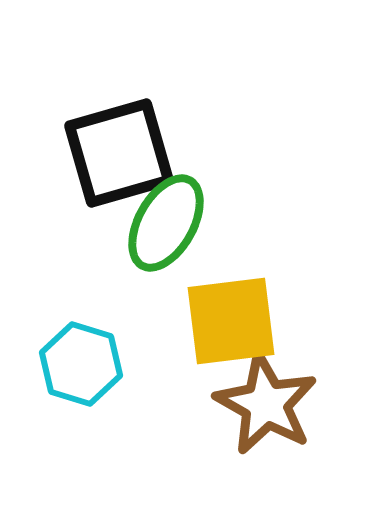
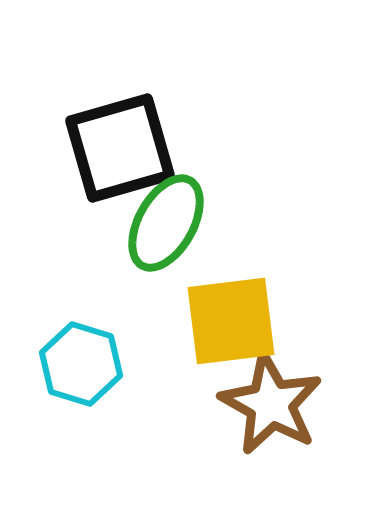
black square: moved 1 px right, 5 px up
brown star: moved 5 px right
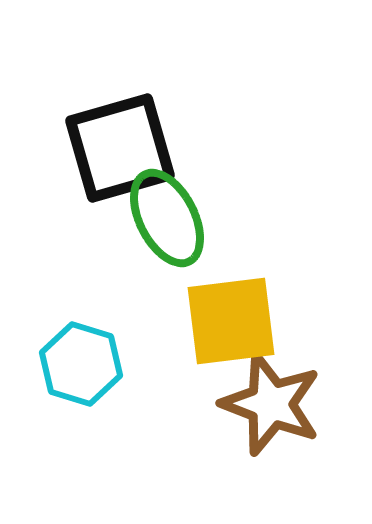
green ellipse: moved 1 px right, 5 px up; rotated 56 degrees counterclockwise
brown star: rotated 8 degrees counterclockwise
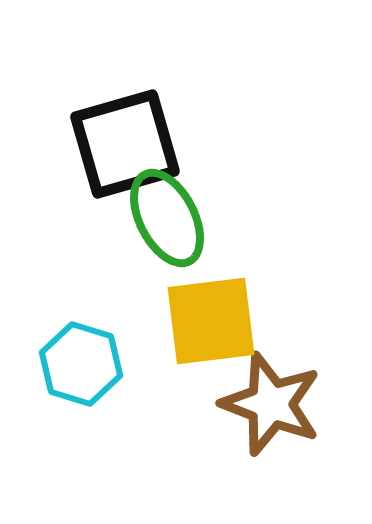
black square: moved 5 px right, 4 px up
yellow square: moved 20 px left
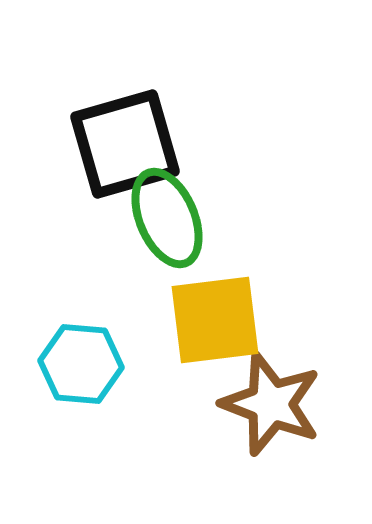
green ellipse: rotated 4 degrees clockwise
yellow square: moved 4 px right, 1 px up
cyan hexagon: rotated 12 degrees counterclockwise
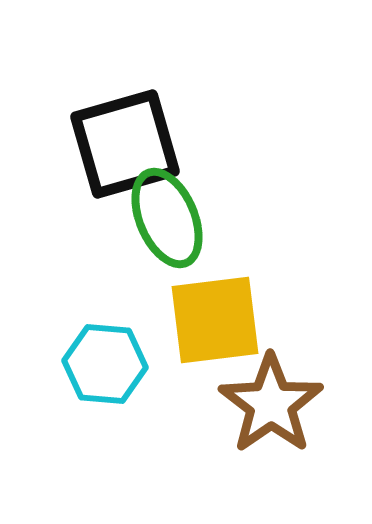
cyan hexagon: moved 24 px right
brown star: rotated 16 degrees clockwise
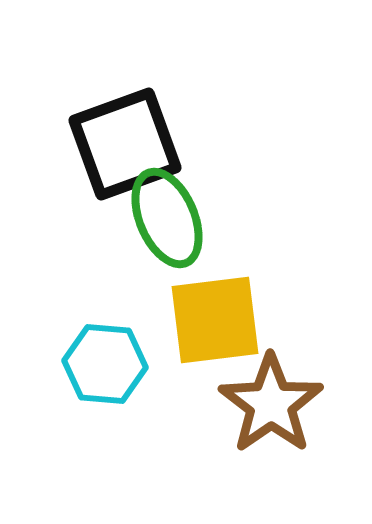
black square: rotated 4 degrees counterclockwise
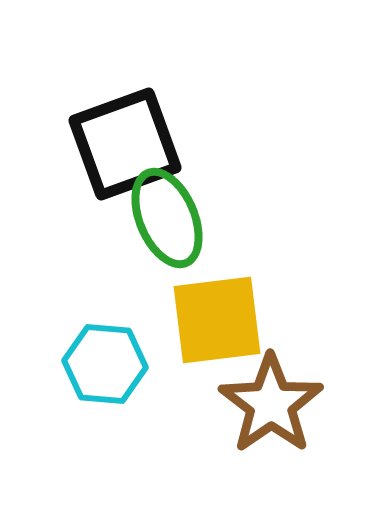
yellow square: moved 2 px right
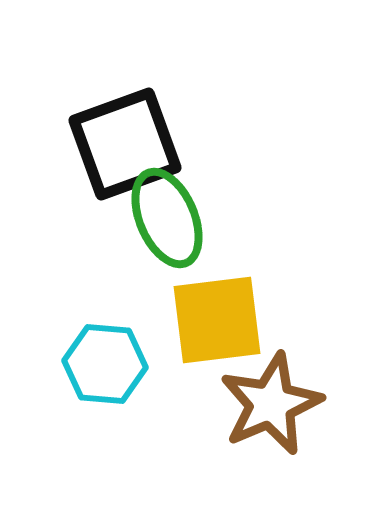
brown star: rotated 12 degrees clockwise
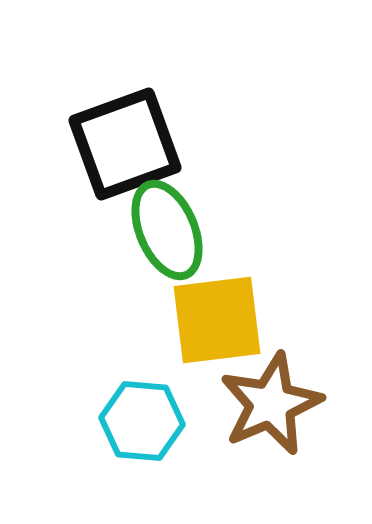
green ellipse: moved 12 px down
cyan hexagon: moved 37 px right, 57 px down
